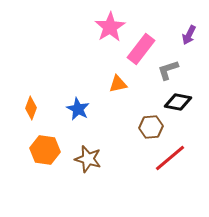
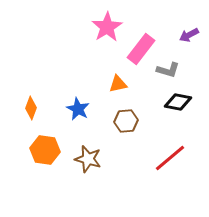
pink star: moved 3 px left
purple arrow: rotated 36 degrees clockwise
gray L-shape: rotated 145 degrees counterclockwise
brown hexagon: moved 25 px left, 6 px up
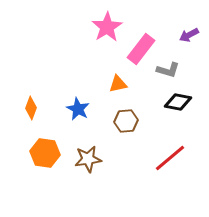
orange hexagon: moved 3 px down
brown star: rotated 24 degrees counterclockwise
